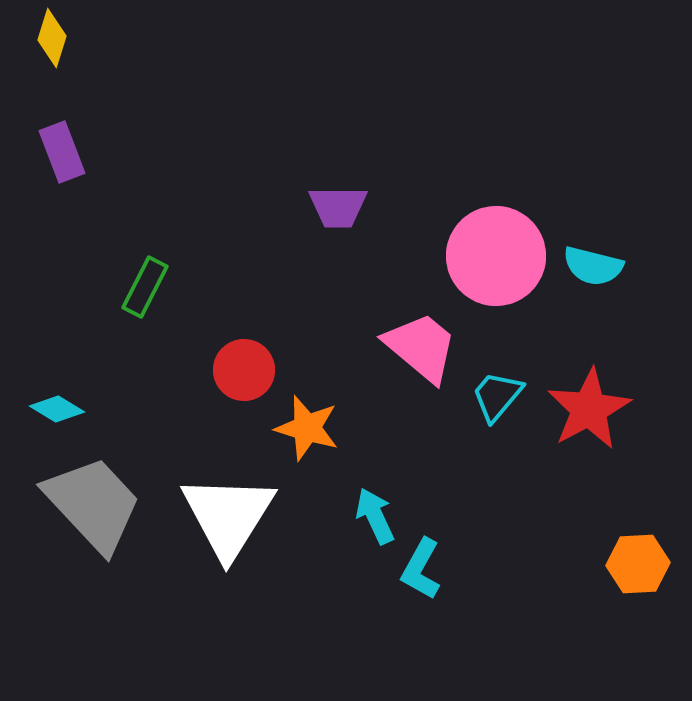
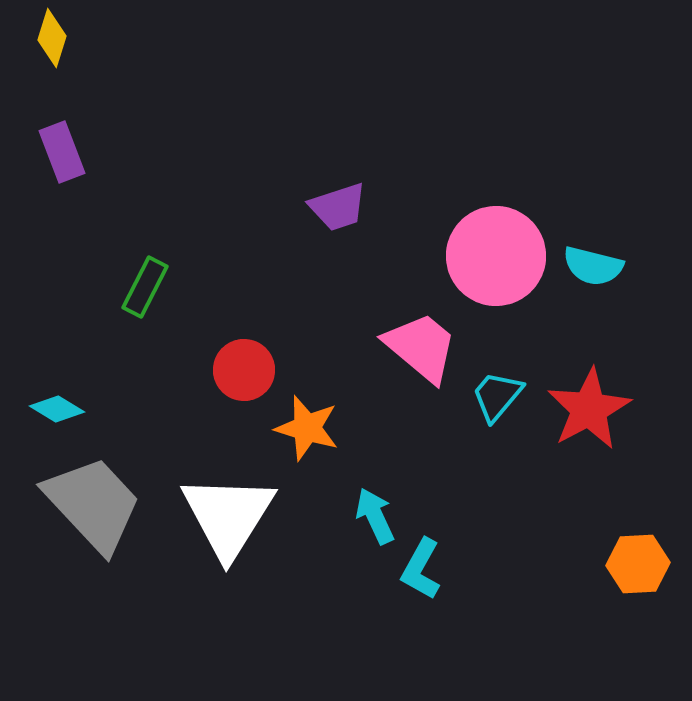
purple trapezoid: rotated 18 degrees counterclockwise
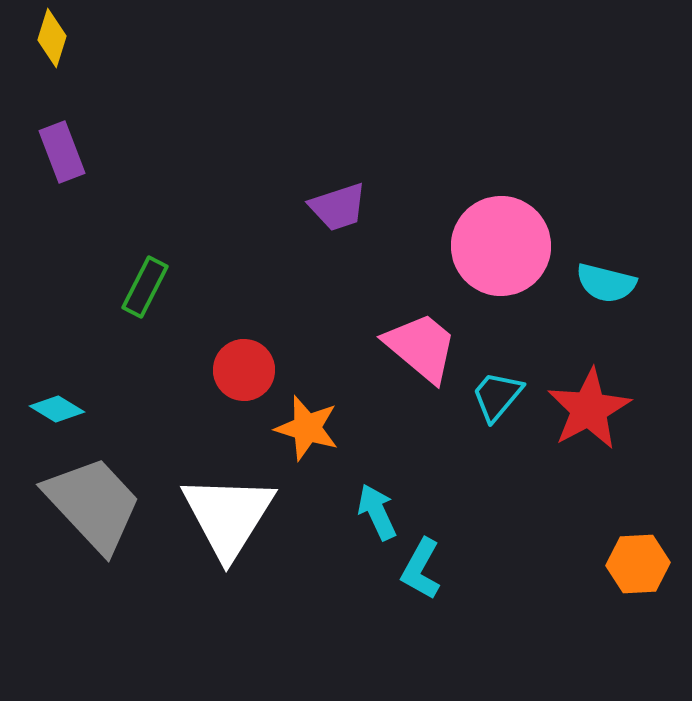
pink circle: moved 5 px right, 10 px up
cyan semicircle: moved 13 px right, 17 px down
cyan arrow: moved 2 px right, 4 px up
